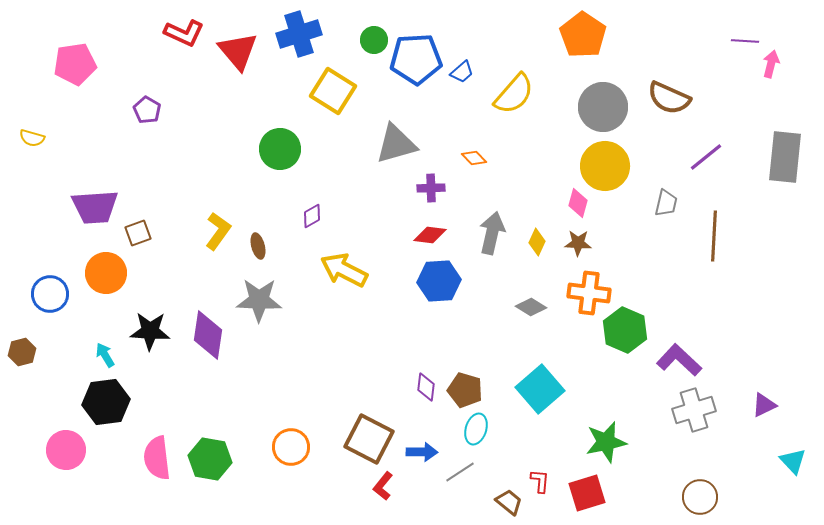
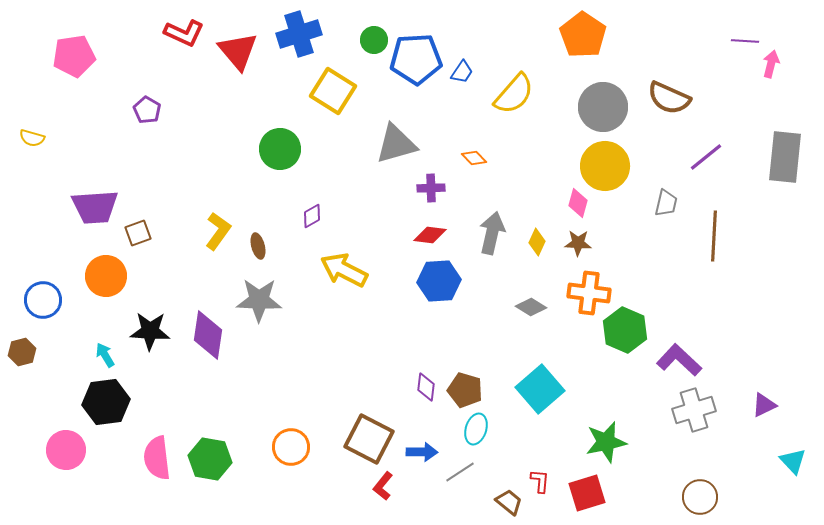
pink pentagon at (75, 64): moved 1 px left, 8 px up
blue trapezoid at (462, 72): rotated 15 degrees counterclockwise
orange circle at (106, 273): moved 3 px down
blue circle at (50, 294): moved 7 px left, 6 px down
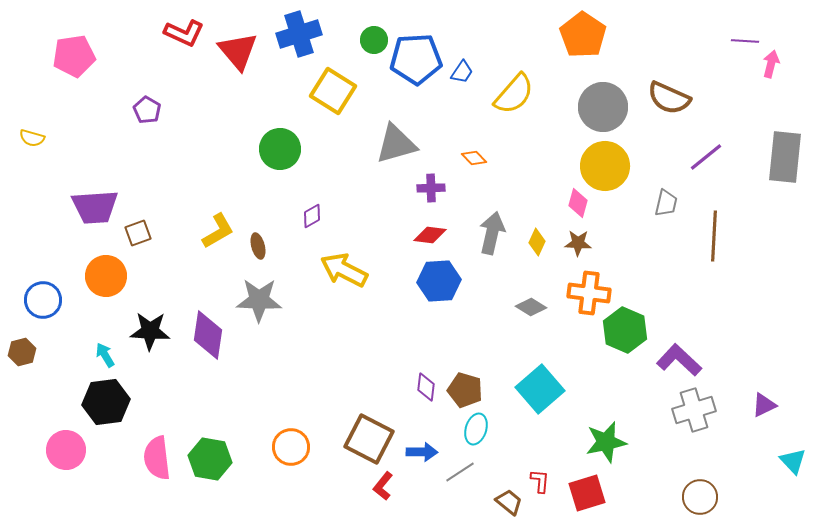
yellow L-shape at (218, 231): rotated 24 degrees clockwise
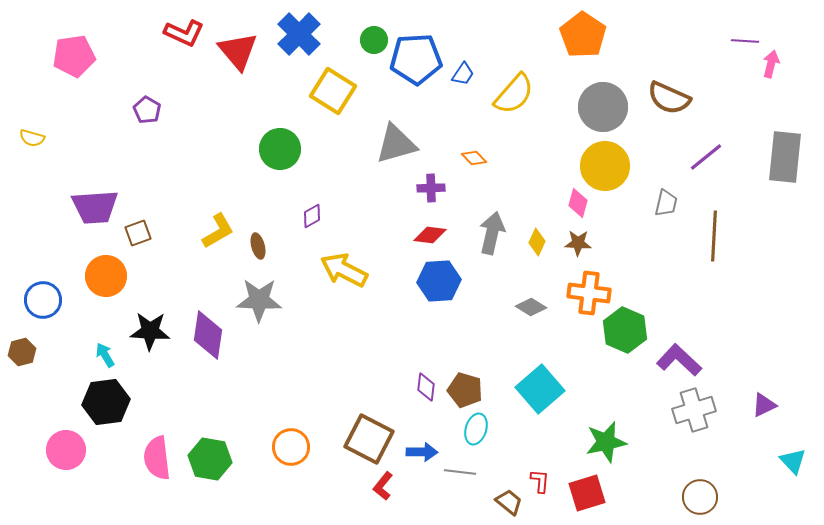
blue cross at (299, 34): rotated 27 degrees counterclockwise
blue trapezoid at (462, 72): moved 1 px right, 2 px down
gray line at (460, 472): rotated 40 degrees clockwise
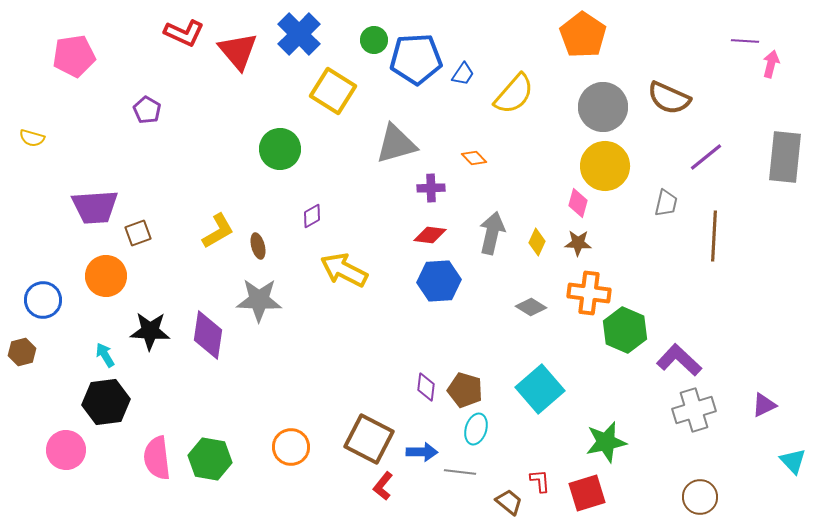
red L-shape at (540, 481): rotated 10 degrees counterclockwise
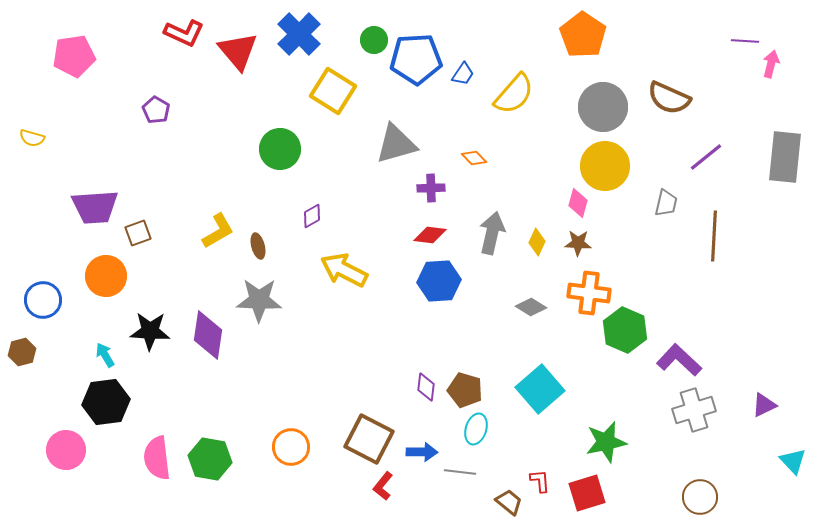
purple pentagon at (147, 110): moved 9 px right
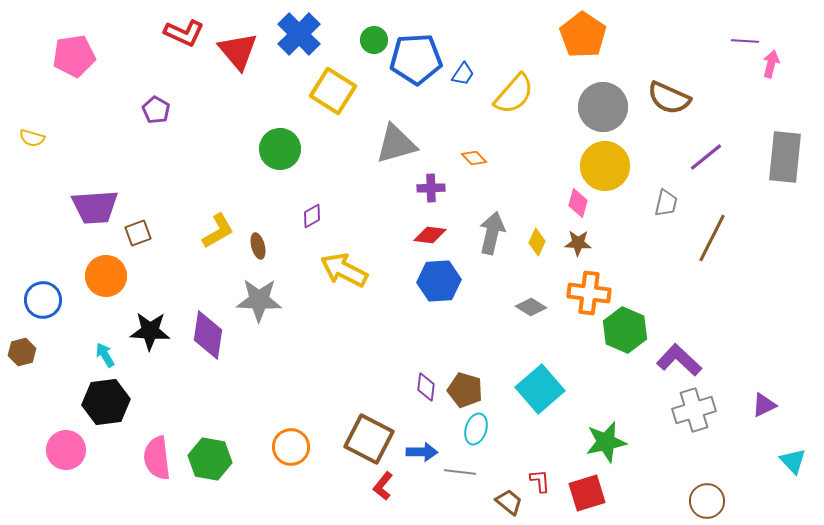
brown line at (714, 236): moved 2 px left, 2 px down; rotated 24 degrees clockwise
brown circle at (700, 497): moved 7 px right, 4 px down
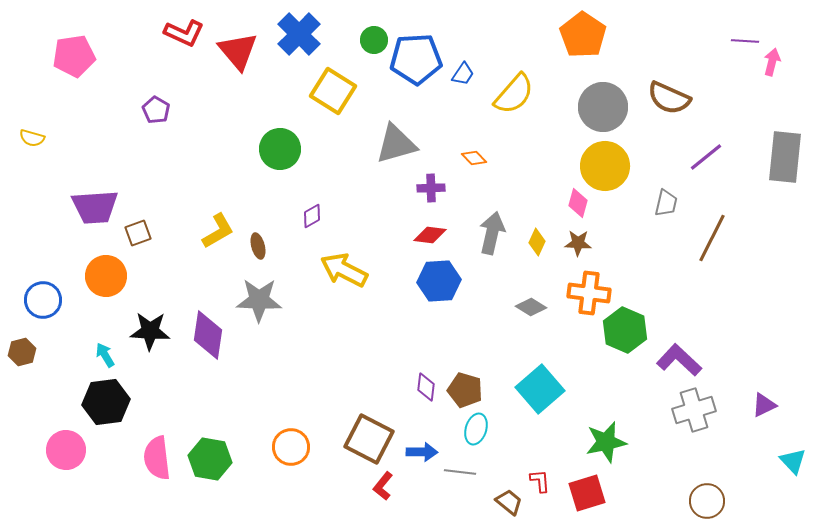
pink arrow at (771, 64): moved 1 px right, 2 px up
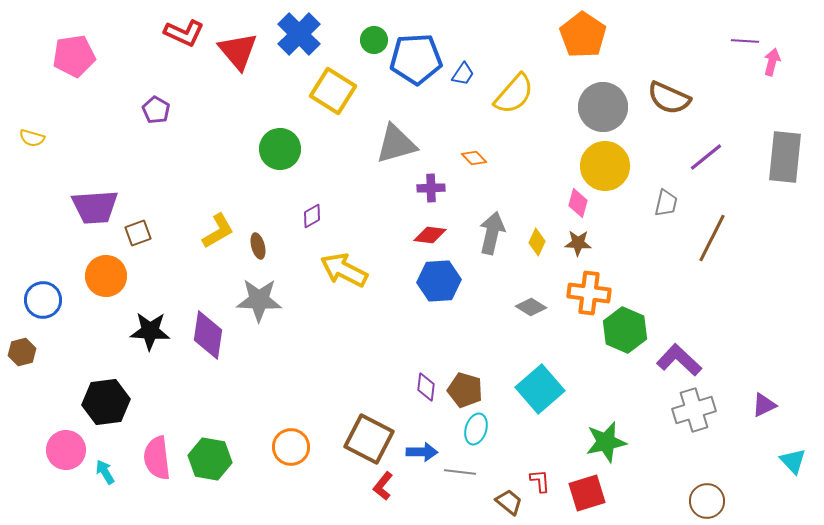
cyan arrow at (105, 355): moved 117 px down
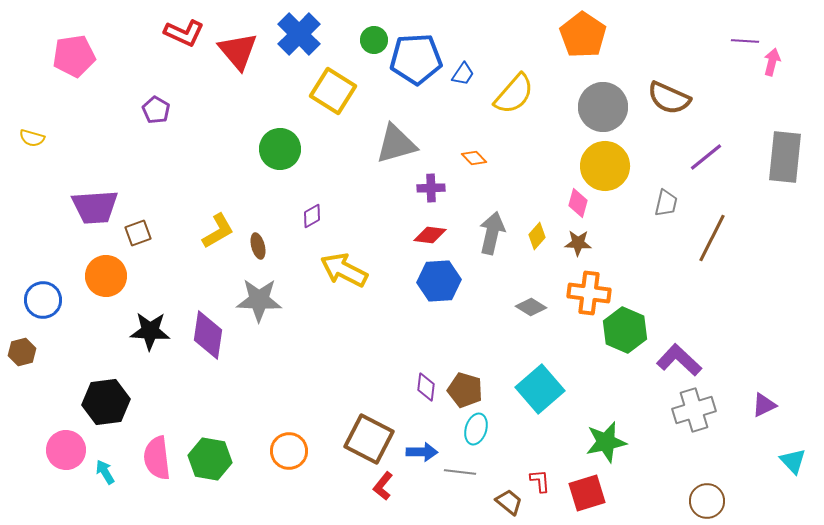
yellow diamond at (537, 242): moved 6 px up; rotated 16 degrees clockwise
orange circle at (291, 447): moved 2 px left, 4 px down
